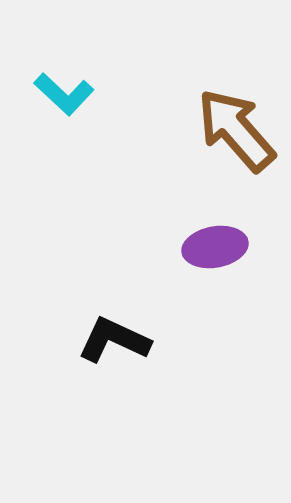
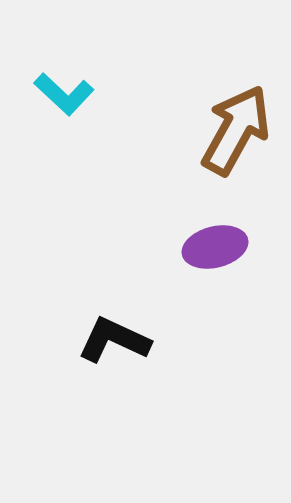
brown arrow: rotated 70 degrees clockwise
purple ellipse: rotated 4 degrees counterclockwise
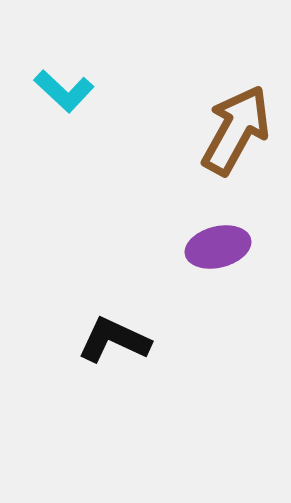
cyan L-shape: moved 3 px up
purple ellipse: moved 3 px right
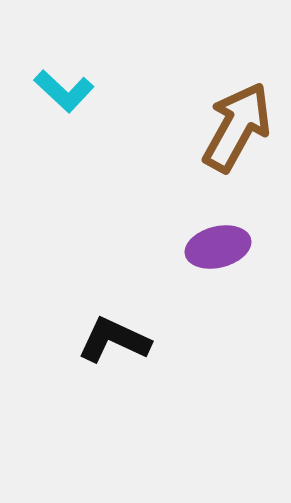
brown arrow: moved 1 px right, 3 px up
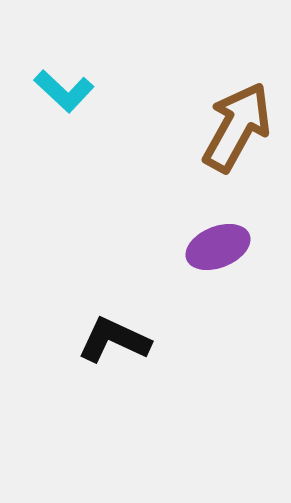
purple ellipse: rotated 8 degrees counterclockwise
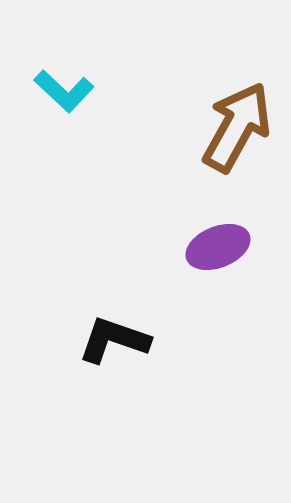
black L-shape: rotated 6 degrees counterclockwise
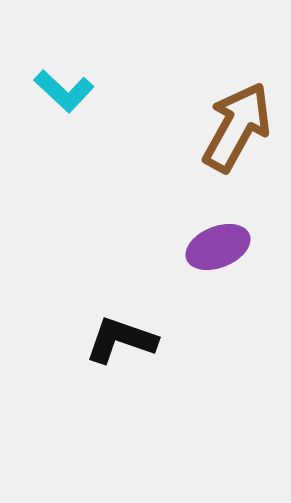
black L-shape: moved 7 px right
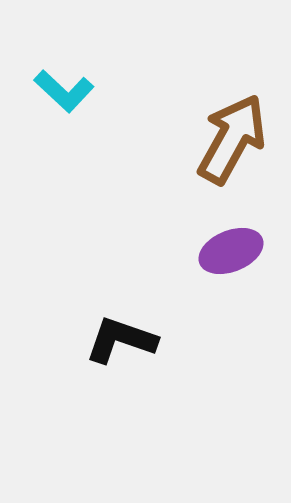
brown arrow: moved 5 px left, 12 px down
purple ellipse: moved 13 px right, 4 px down
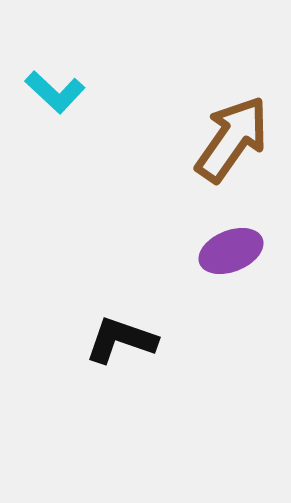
cyan L-shape: moved 9 px left, 1 px down
brown arrow: rotated 6 degrees clockwise
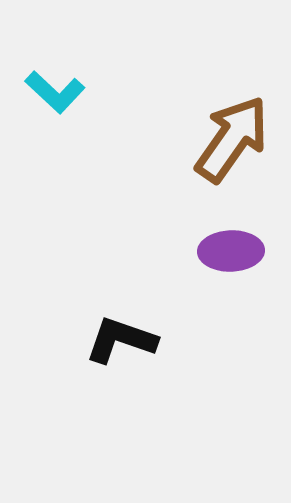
purple ellipse: rotated 20 degrees clockwise
